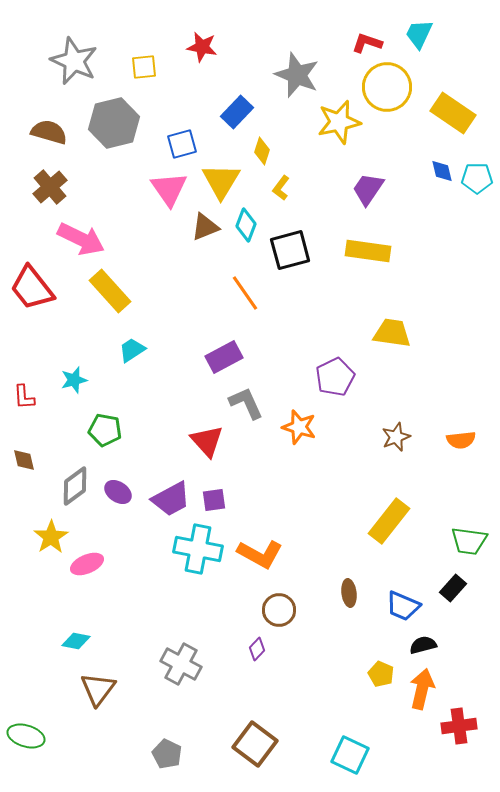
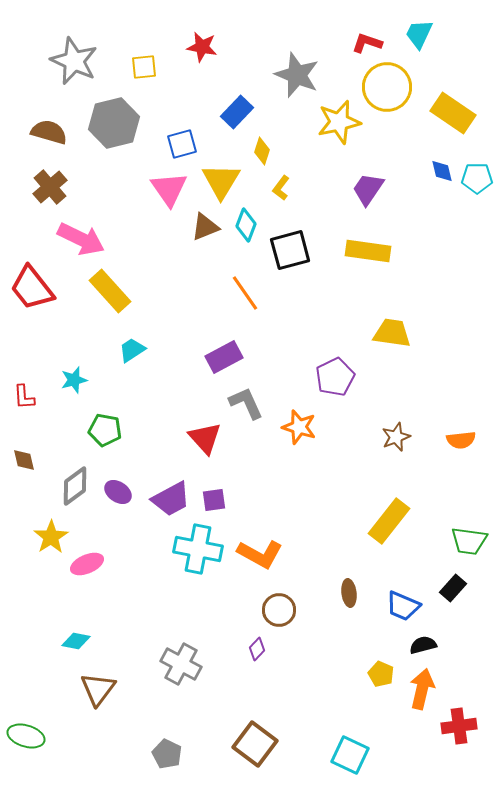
red triangle at (207, 441): moved 2 px left, 3 px up
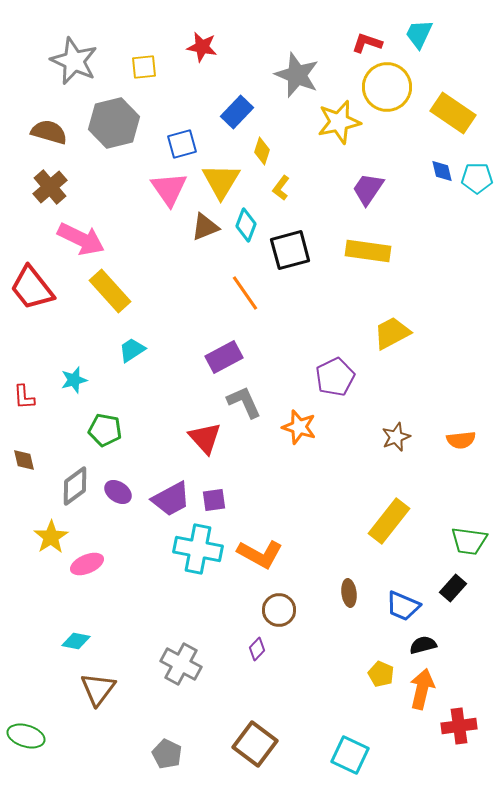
yellow trapezoid at (392, 333): rotated 36 degrees counterclockwise
gray L-shape at (246, 403): moved 2 px left, 1 px up
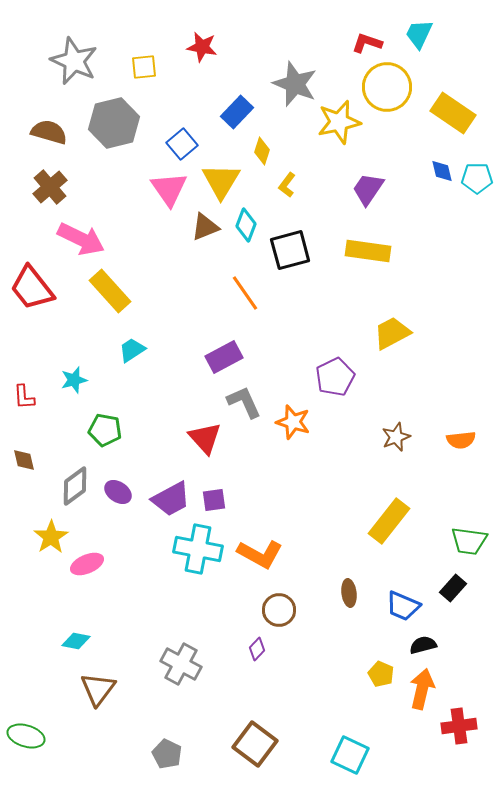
gray star at (297, 75): moved 2 px left, 9 px down
blue square at (182, 144): rotated 24 degrees counterclockwise
yellow L-shape at (281, 188): moved 6 px right, 3 px up
orange star at (299, 427): moved 6 px left, 5 px up
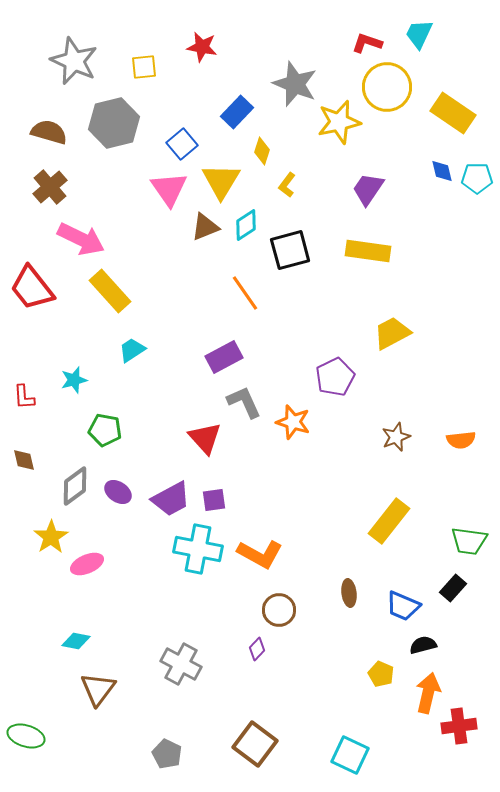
cyan diamond at (246, 225): rotated 36 degrees clockwise
orange arrow at (422, 689): moved 6 px right, 4 px down
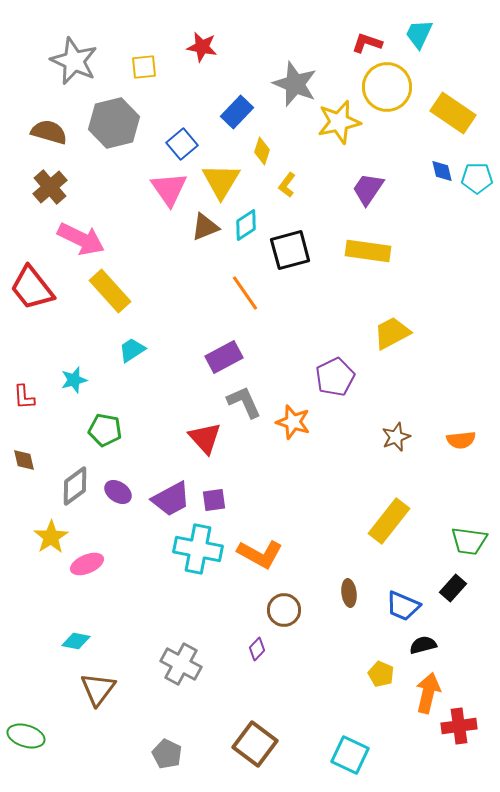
brown circle at (279, 610): moved 5 px right
